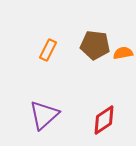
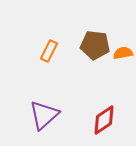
orange rectangle: moved 1 px right, 1 px down
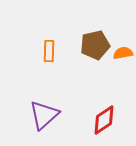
brown pentagon: rotated 20 degrees counterclockwise
orange rectangle: rotated 25 degrees counterclockwise
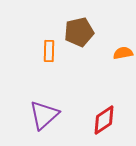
brown pentagon: moved 16 px left, 13 px up
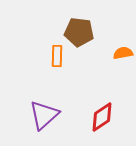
brown pentagon: rotated 20 degrees clockwise
orange rectangle: moved 8 px right, 5 px down
red diamond: moved 2 px left, 3 px up
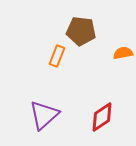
brown pentagon: moved 2 px right, 1 px up
orange rectangle: rotated 20 degrees clockwise
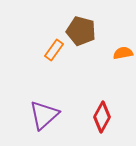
brown pentagon: rotated 8 degrees clockwise
orange rectangle: moved 3 px left, 6 px up; rotated 15 degrees clockwise
red diamond: rotated 28 degrees counterclockwise
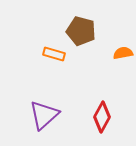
orange rectangle: moved 4 px down; rotated 70 degrees clockwise
